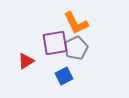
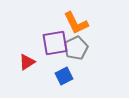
red triangle: moved 1 px right, 1 px down
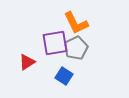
blue square: rotated 30 degrees counterclockwise
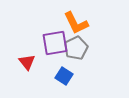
red triangle: rotated 36 degrees counterclockwise
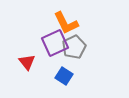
orange L-shape: moved 10 px left
purple square: rotated 16 degrees counterclockwise
gray pentagon: moved 2 px left, 1 px up
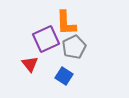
orange L-shape: rotated 24 degrees clockwise
purple square: moved 9 px left, 4 px up
red triangle: moved 3 px right, 2 px down
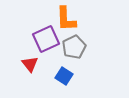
orange L-shape: moved 4 px up
